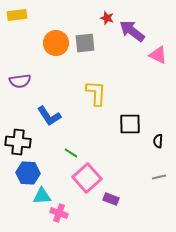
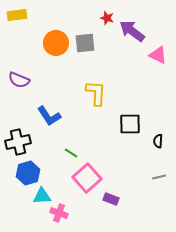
purple semicircle: moved 1 px left, 1 px up; rotated 30 degrees clockwise
black cross: rotated 20 degrees counterclockwise
blue hexagon: rotated 20 degrees counterclockwise
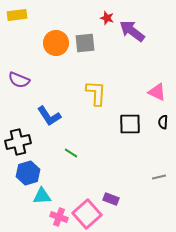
pink triangle: moved 1 px left, 37 px down
black semicircle: moved 5 px right, 19 px up
pink square: moved 36 px down
pink cross: moved 4 px down
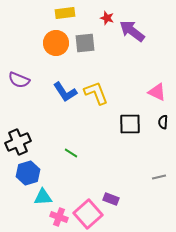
yellow rectangle: moved 48 px right, 2 px up
yellow L-shape: rotated 24 degrees counterclockwise
blue L-shape: moved 16 px right, 24 px up
black cross: rotated 10 degrees counterclockwise
cyan triangle: moved 1 px right, 1 px down
pink square: moved 1 px right
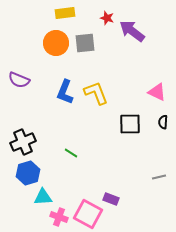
blue L-shape: rotated 55 degrees clockwise
black cross: moved 5 px right
pink square: rotated 20 degrees counterclockwise
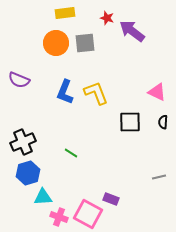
black square: moved 2 px up
